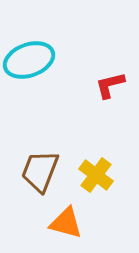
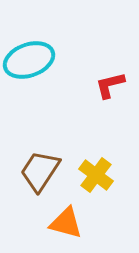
brown trapezoid: rotated 12 degrees clockwise
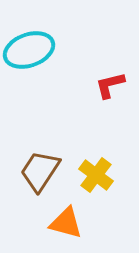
cyan ellipse: moved 10 px up
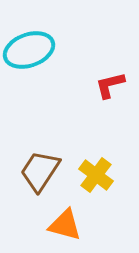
orange triangle: moved 1 px left, 2 px down
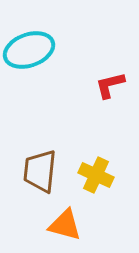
brown trapezoid: rotated 27 degrees counterclockwise
yellow cross: rotated 12 degrees counterclockwise
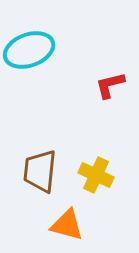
orange triangle: moved 2 px right
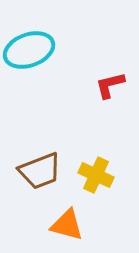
brown trapezoid: rotated 117 degrees counterclockwise
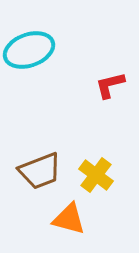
yellow cross: rotated 12 degrees clockwise
orange triangle: moved 2 px right, 6 px up
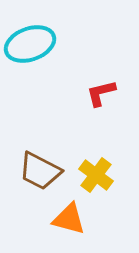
cyan ellipse: moved 1 px right, 6 px up
red L-shape: moved 9 px left, 8 px down
brown trapezoid: rotated 48 degrees clockwise
